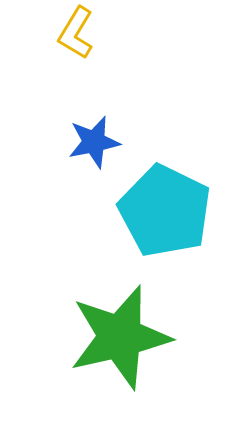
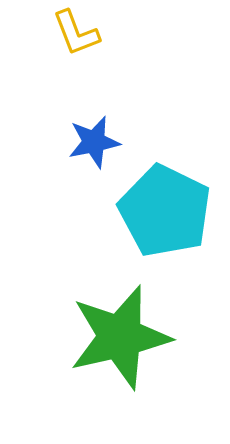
yellow L-shape: rotated 52 degrees counterclockwise
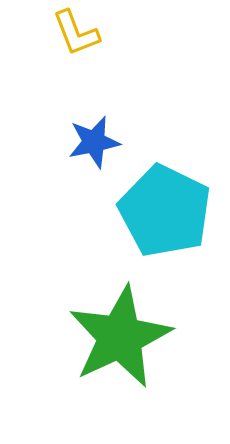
green star: rotated 12 degrees counterclockwise
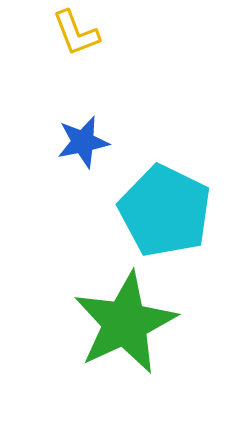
blue star: moved 11 px left
green star: moved 5 px right, 14 px up
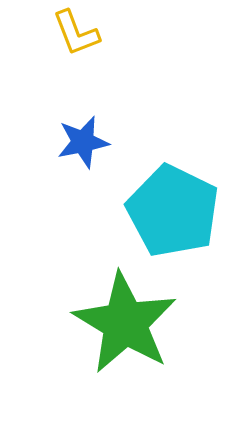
cyan pentagon: moved 8 px right
green star: rotated 16 degrees counterclockwise
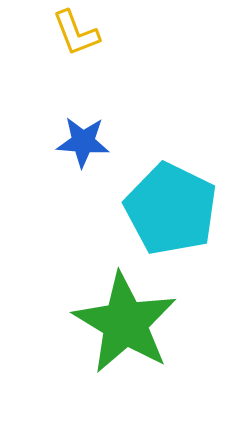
blue star: rotated 16 degrees clockwise
cyan pentagon: moved 2 px left, 2 px up
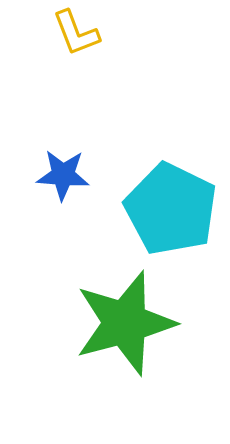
blue star: moved 20 px left, 33 px down
green star: rotated 26 degrees clockwise
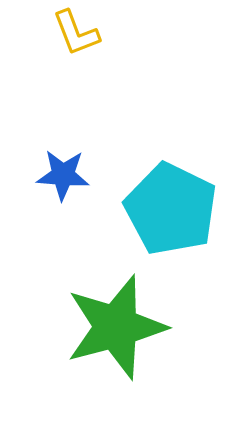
green star: moved 9 px left, 4 px down
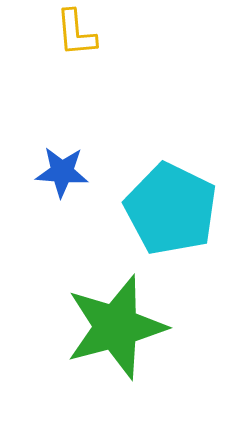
yellow L-shape: rotated 16 degrees clockwise
blue star: moved 1 px left, 3 px up
